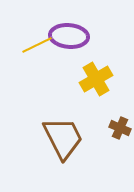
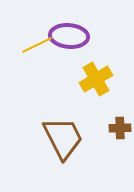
brown cross: rotated 25 degrees counterclockwise
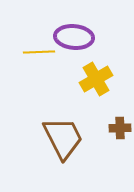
purple ellipse: moved 5 px right, 1 px down
yellow line: moved 2 px right, 7 px down; rotated 24 degrees clockwise
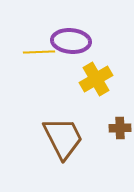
purple ellipse: moved 3 px left, 4 px down
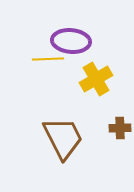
yellow line: moved 9 px right, 7 px down
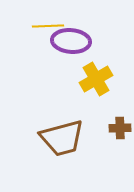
yellow line: moved 33 px up
brown trapezoid: moved 1 px left; rotated 102 degrees clockwise
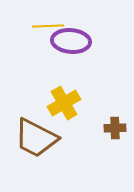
yellow cross: moved 32 px left, 24 px down
brown cross: moved 5 px left
brown trapezoid: moved 26 px left; rotated 42 degrees clockwise
